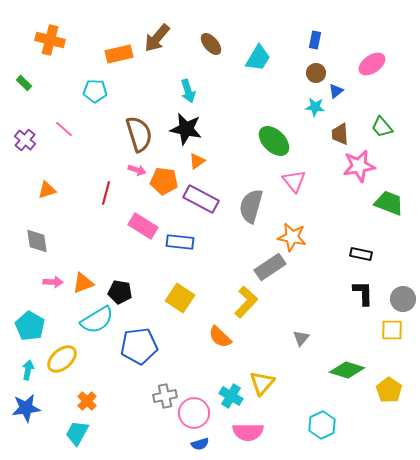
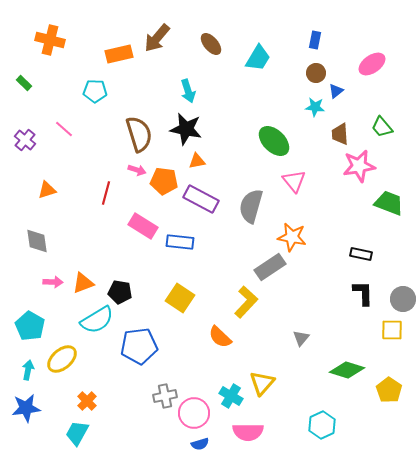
orange triangle at (197, 161): rotated 24 degrees clockwise
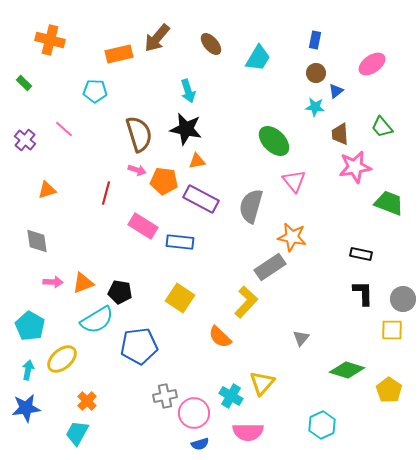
pink star at (359, 166): moved 4 px left, 1 px down
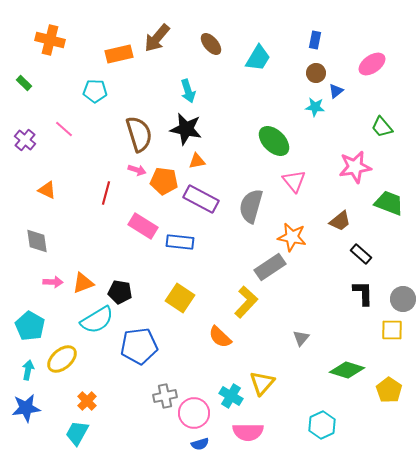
brown trapezoid at (340, 134): moved 87 px down; rotated 125 degrees counterclockwise
orange triangle at (47, 190): rotated 42 degrees clockwise
black rectangle at (361, 254): rotated 30 degrees clockwise
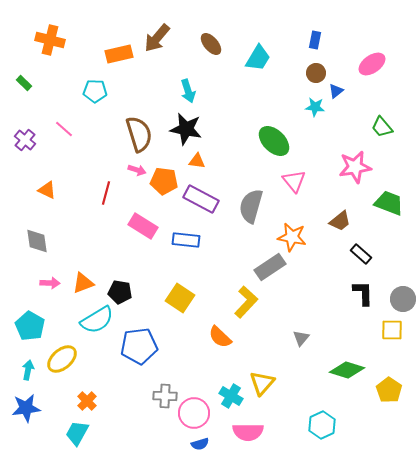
orange triangle at (197, 161): rotated 18 degrees clockwise
blue rectangle at (180, 242): moved 6 px right, 2 px up
pink arrow at (53, 282): moved 3 px left, 1 px down
gray cross at (165, 396): rotated 15 degrees clockwise
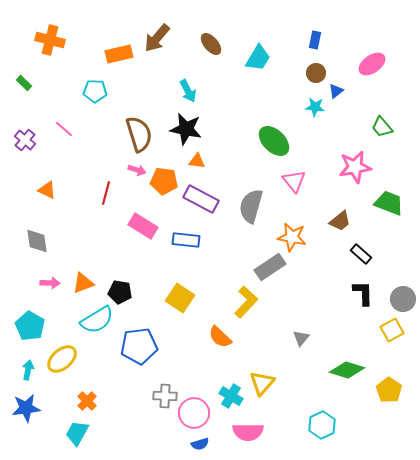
cyan arrow at (188, 91): rotated 10 degrees counterclockwise
yellow square at (392, 330): rotated 30 degrees counterclockwise
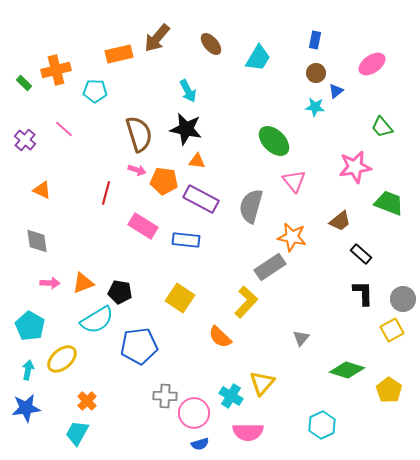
orange cross at (50, 40): moved 6 px right, 30 px down; rotated 28 degrees counterclockwise
orange triangle at (47, 190): moved 5 px left
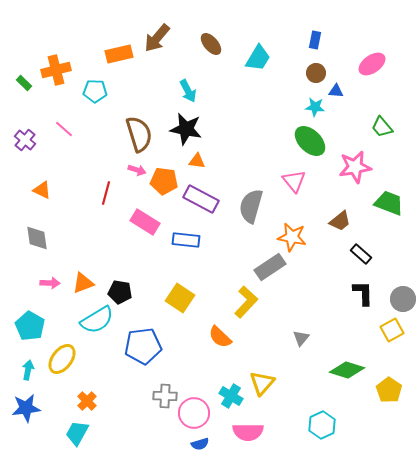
blue triangle at (336, 91): rotated 42 degrees clockwise
green ellipse at (274, 141): moved 36 px right
pink rectangle at (143, 226): moved 2 px right, 4 px up
gray diamond at (37, 241): moved 3 px up
blue pentagon at (139, 346): moved 4 px right
yellow ellipse at (62, 359): rotated 12 degrees counterclockwise
